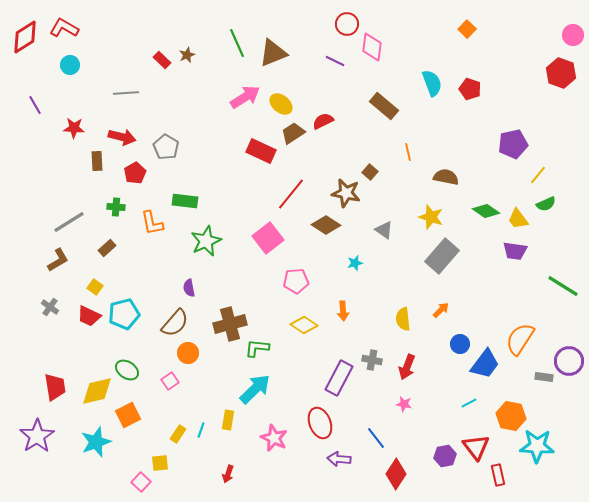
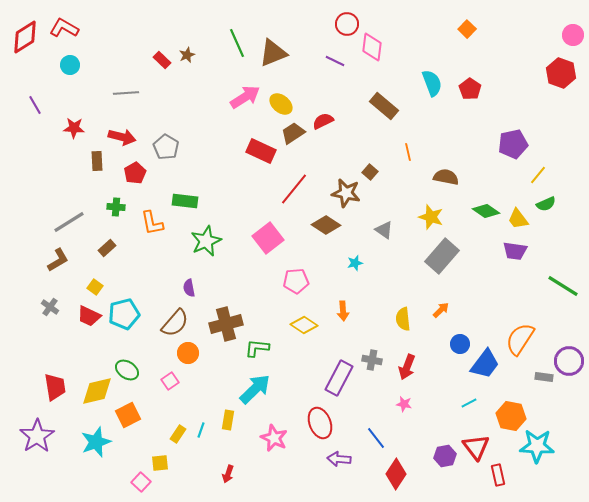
red pentagon at (470, 89): rotated 15 degrees clockwise
red line at (291, 194): moved 3 px right, 5 px up
brown cross at (230, 324): moved 4 px left
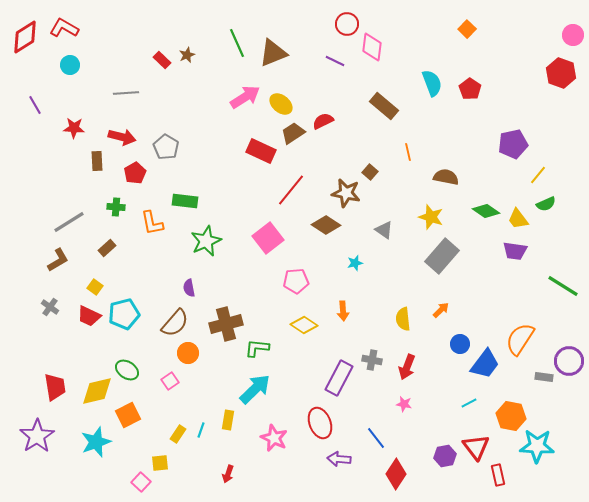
red line at (294, 189): moved 3 px left, 1 px down
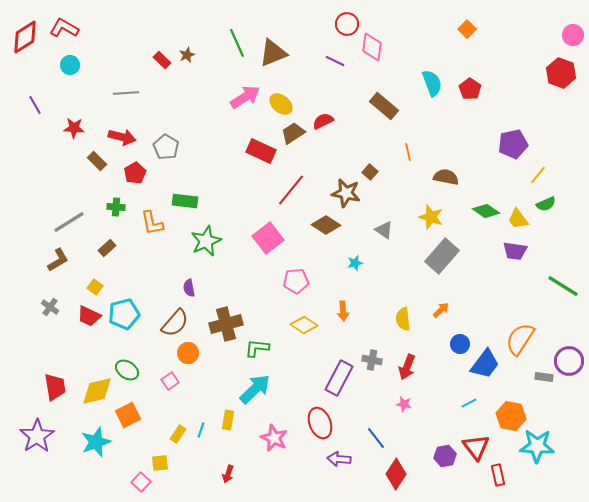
brown rectangle at (97, 161): rotated 42 degrees counterclockwise
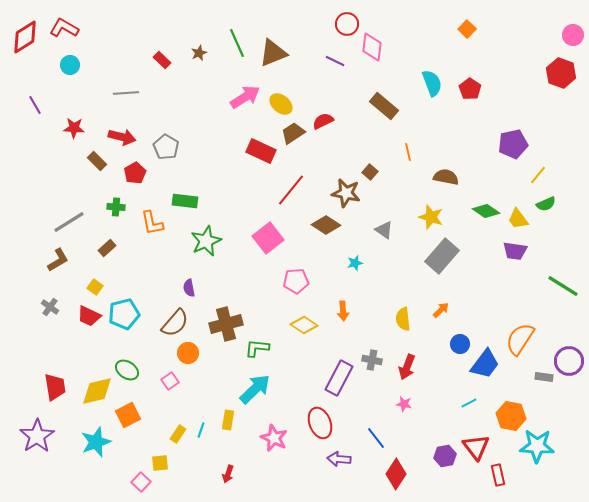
brown star at (187, 55): moved 12 px right, 2 px up
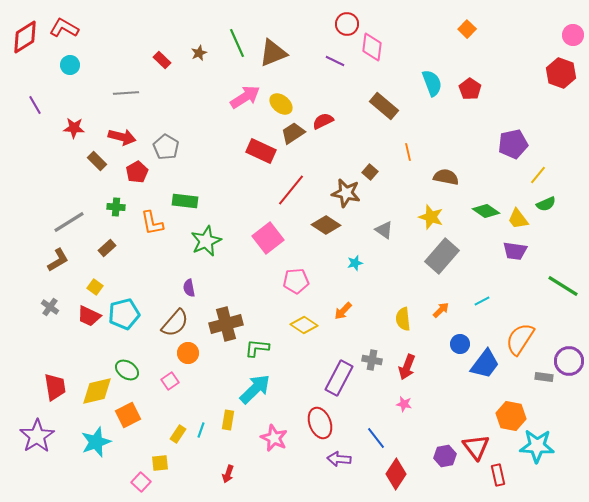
red pentagon at (135, 173): moved 2 px right, 1 px up
orange arrow at (343, 311): rotated 48 degrees clockwise
cyan line at (469, 403): moved 13 px right, 102 px up
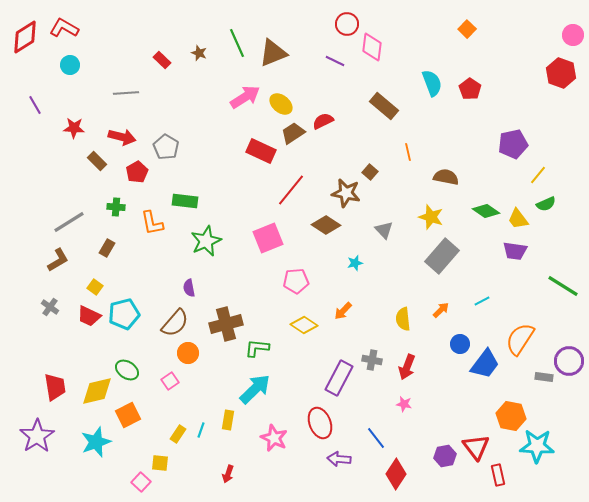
brown star at (199, 53): rotated 28 degrees counterclockwise
gray triangle at (384, 230): rotated 12 degrees clockwise
pink square at (268, 238): rotated 16 degrees clockwise
brown rectangle at (107, 248): rotated 18 degrees counterclockwise
yellow square at (160, 463): rotated 12 degrees clockwise
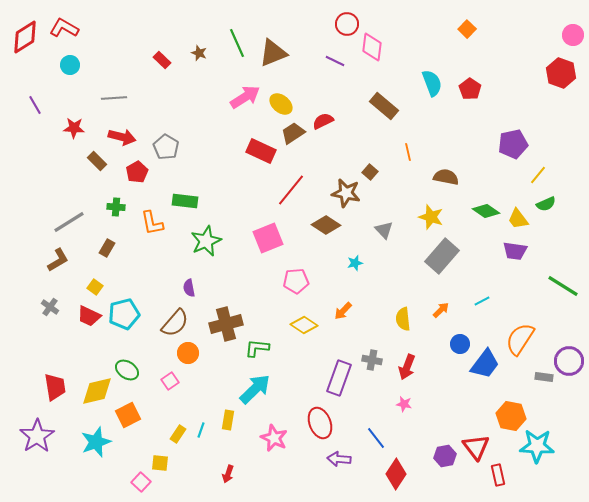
gray line at (126, 93): moved 12 px left, 5 px down
purple rectangle at (339, 378): rotated 8 degrees counterclockwise
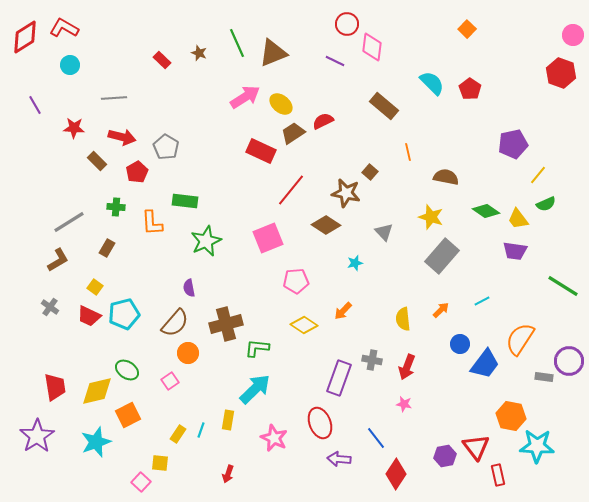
cyan semicircle at (432, 83): rotated 24 degrees counterclockwise
orange L-shape at (152, 223): rotated 8 degrees clockwise
gray triangle at (384, 230): moved 2 px down
